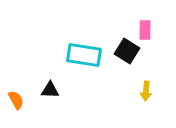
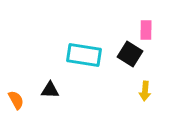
pink rectangle: moved 1 px right
black square: moved 3 px right, 3 px down
yellow arrow: moved 1 px left
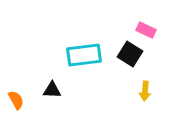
pink rectangle: rotated 66 degrees counterclockwise
cyan rectangle: rotated 16 degrees counterclockwise
black triangle: moved 2 px right
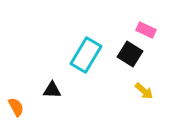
cyan rectangle: moved 2 px right; rotated 52 degrees counterclockwise
yellow arrow: moved 1 px left; rotated 54 degrees counterclockwise
orange semicircle: moved 7 px down
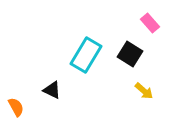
pink rectangle: moved 4 px right, 7 px up; rotated 24 degrees clockwise
black triangle: rotated 24 degrees clockwise
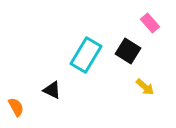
black square: moved 2 px left, 3 px up
yellow arrow: moved 1 px right, 4 px up
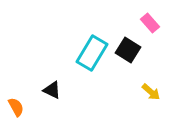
black square: moved 1 px up
cyan rectangle: moved 6 px right, 2 px up
yellow arrow: moved 6 px right, 5 px down
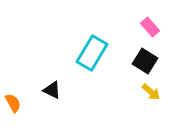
pink rectangle: moved 4 px down
black square: moved 17 px right, 11 px down
orange semicircle: moved 3 px left, 4 px up
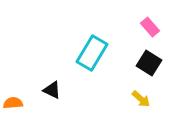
black square: moved 4 px right, 2 px down
yellow arrow: moved 10 px left, 7 px down
orange semicircle: rotated 66 degrees counterclockwise
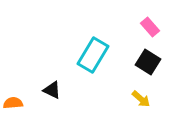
cyan rectangle: moved 1 px right, 2 px down
black square: moved 1 px left, 1 px up
